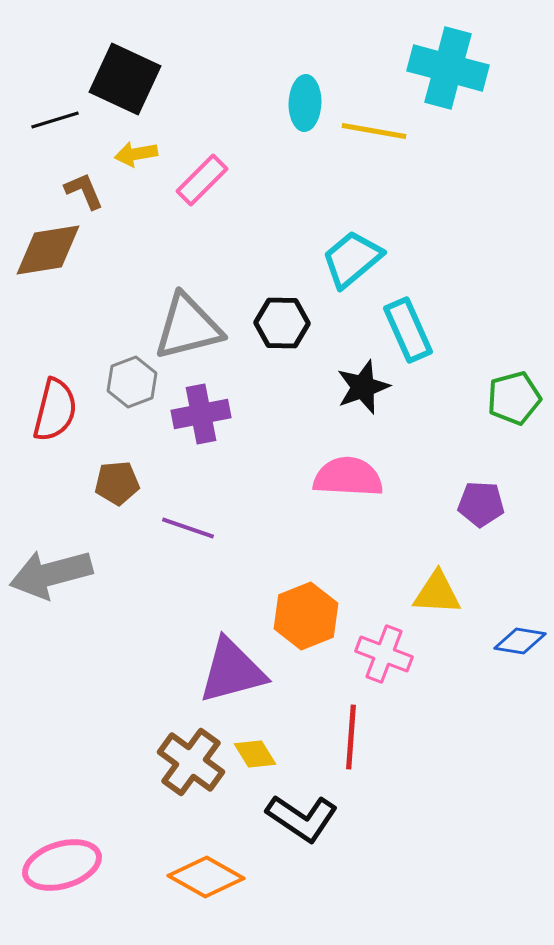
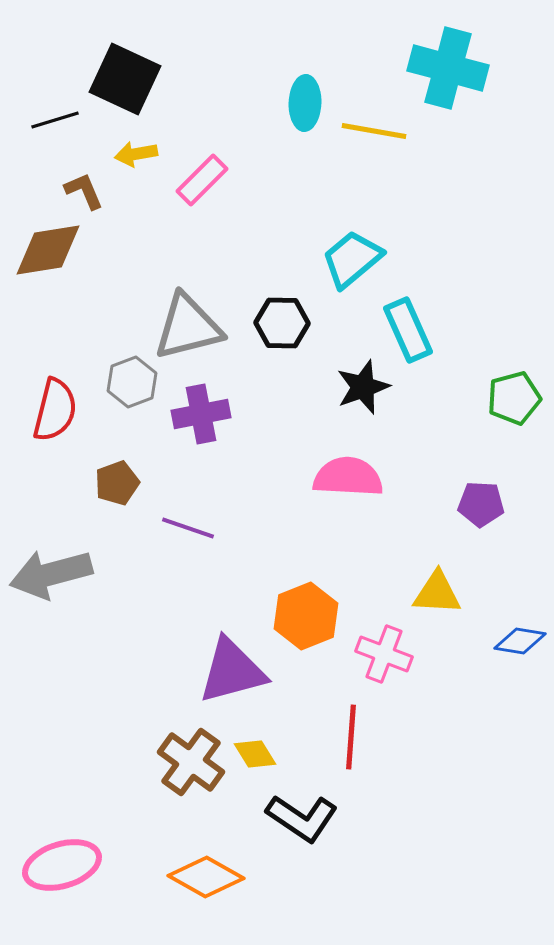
brown pentagon: rotated 15 degrees counterclockwise
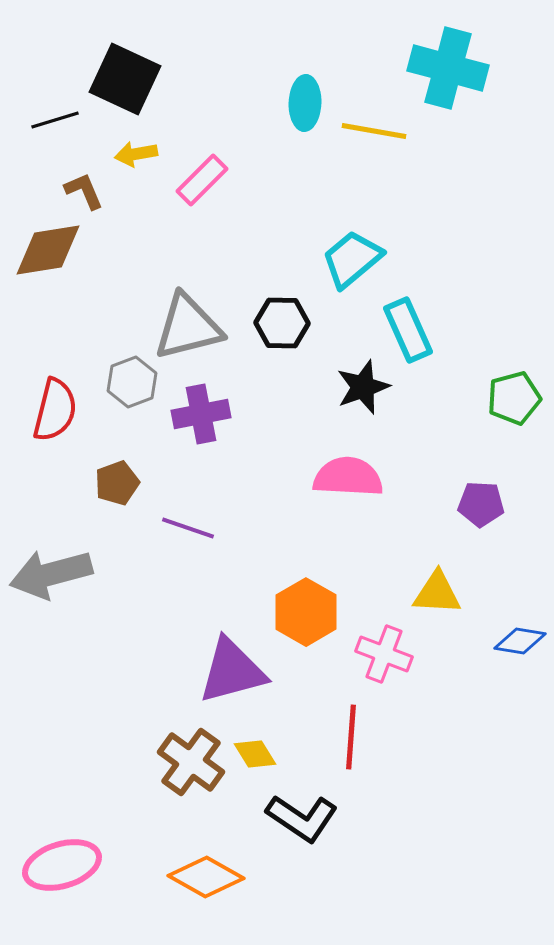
orange hexagon: moved 4 px up; rotated 8 degrees counterclockwise
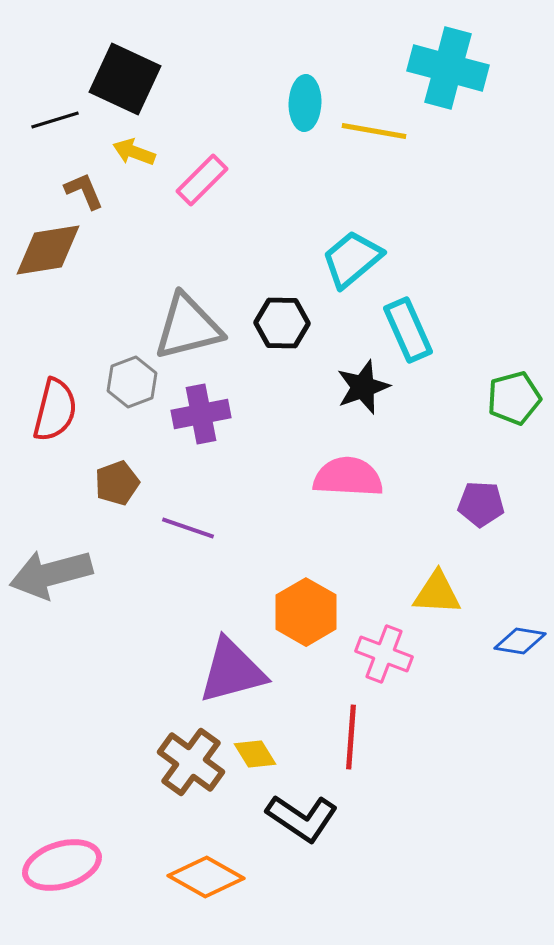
yellow arrow: moved 2 px left, 2 px up; rotated 30 degrees clockwise
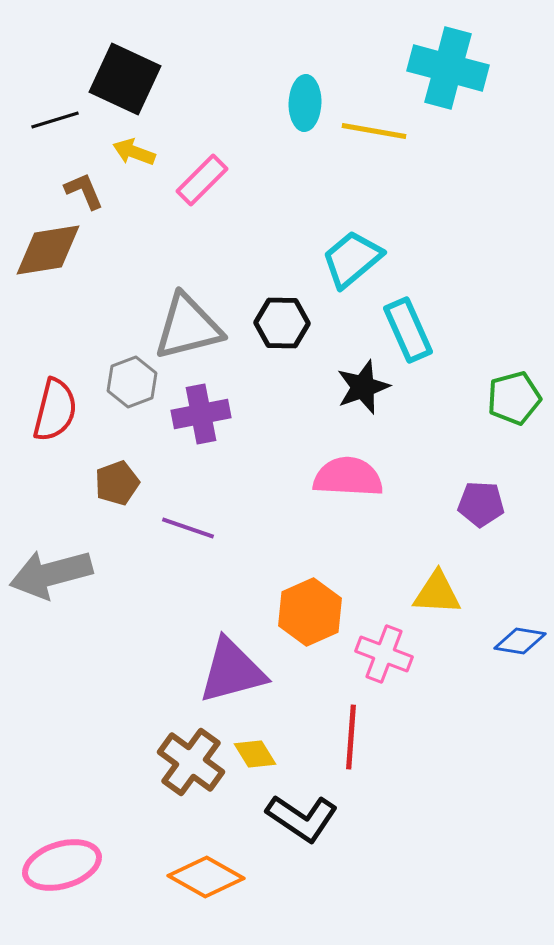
orange hexagon: moved 4 px right; rotated 6 degrees clockwise
